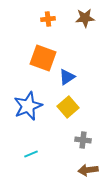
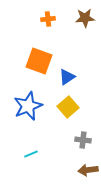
orange square: moved 4 px left, 3 px down
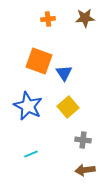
blue triangle: moved 3 px left, 4 px up; rotated 30 degrees counterclockwise
blue star: rotated 24 degrees counterclockwise
brown arrow: moved 3 px left
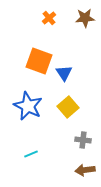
orange cross: moved 1 px right, 1 px up; rotated 32 degrees counterclockwise
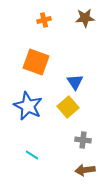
orange cross: moved 5 px left, 2 px down; rotated 24 degrees clockwise
orange square: moved 3 px left, 1 px down
blue triangle: moved 11 px right, 9 px down
cyan line: moved 1 px right, 1 px down; rotated 56 degrees clockwise
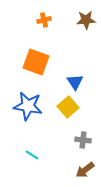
brown star: moved 1 px right, 2 px down
blue star: rotated 16 degrees counterclockwise
brown arrow: rotated 30 degrees counterclockwise
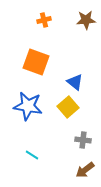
blue triangle: rotated 18 degrees counterclockwise
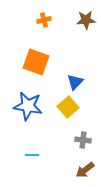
blue triangle: rotated 36 degrees clockwise
cyan line: rotated 32 degrees counterclockwise
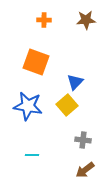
orange cross: rotated 16 degrees clockwise
yellow square: moved 1 px left, 2 px up
